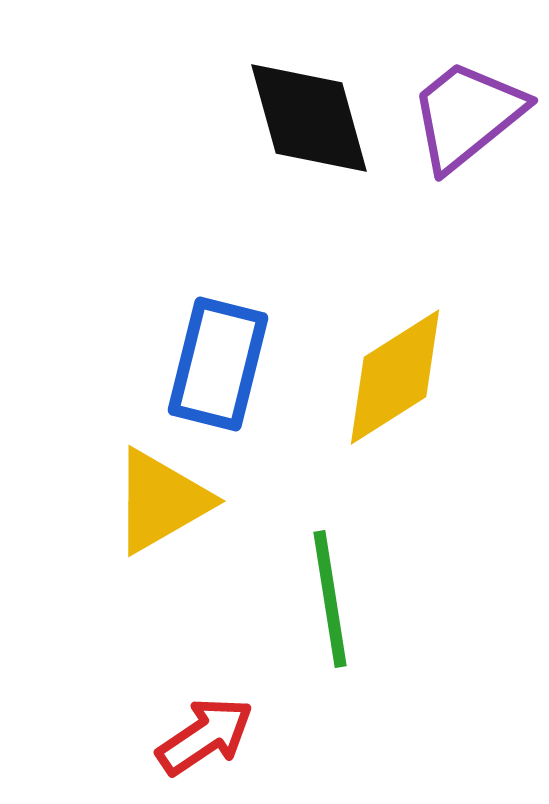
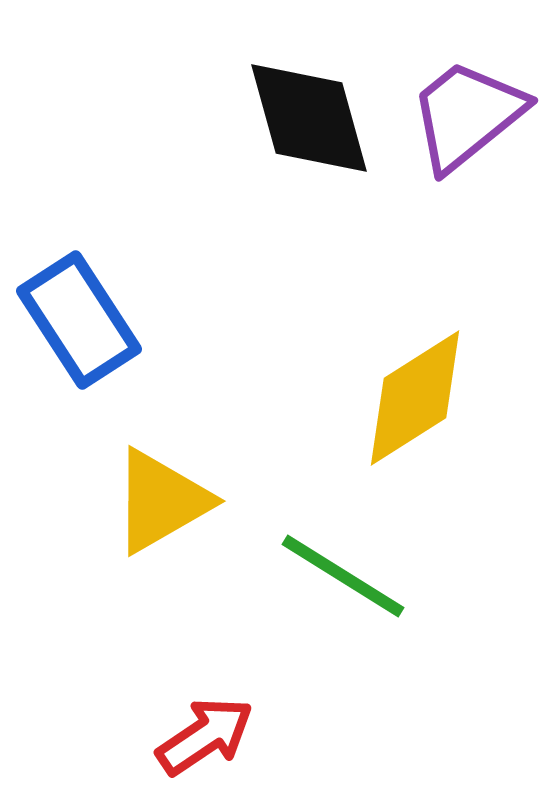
blue rectangle: moved 139 px left, 44 px up; rotated 47 degrees counterclockwise
yellow diamond: moved 20 px right, 21 px down
green line: moved 13 px right, 23 px up; rotated 49 degrees counterclockwise
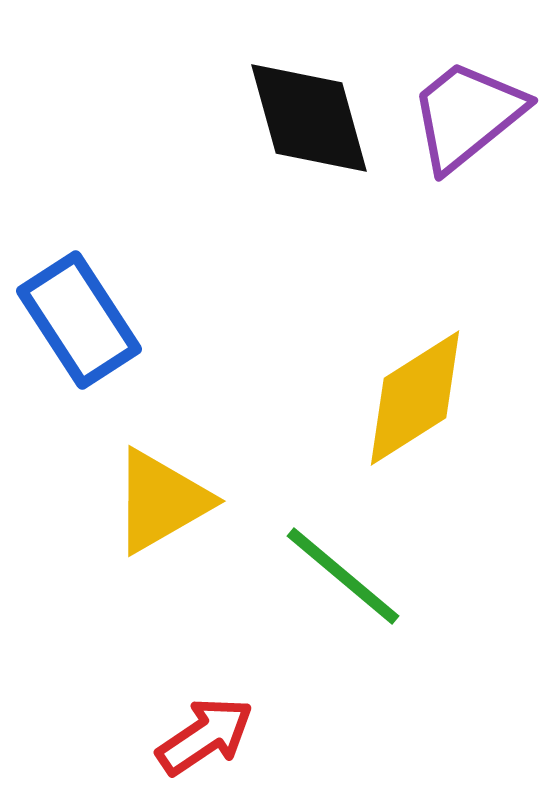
green line: rotated 8 degrees clockwise
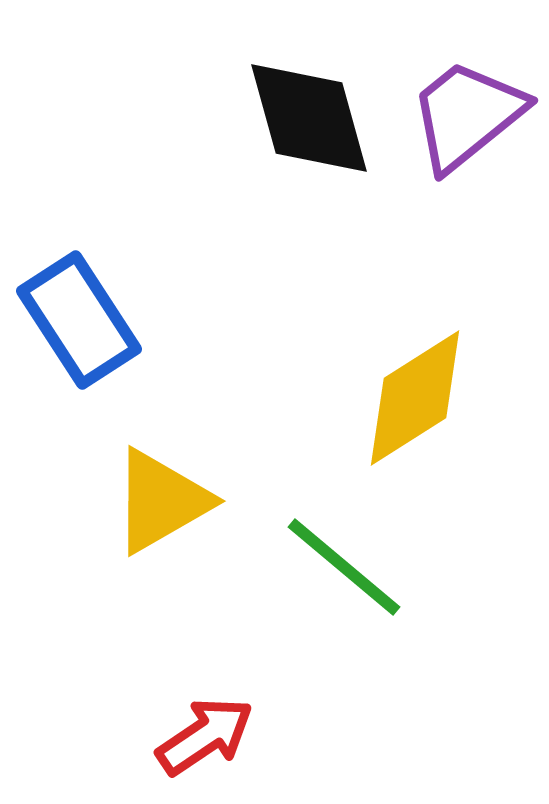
green line: moved 1 px right, 9 px up
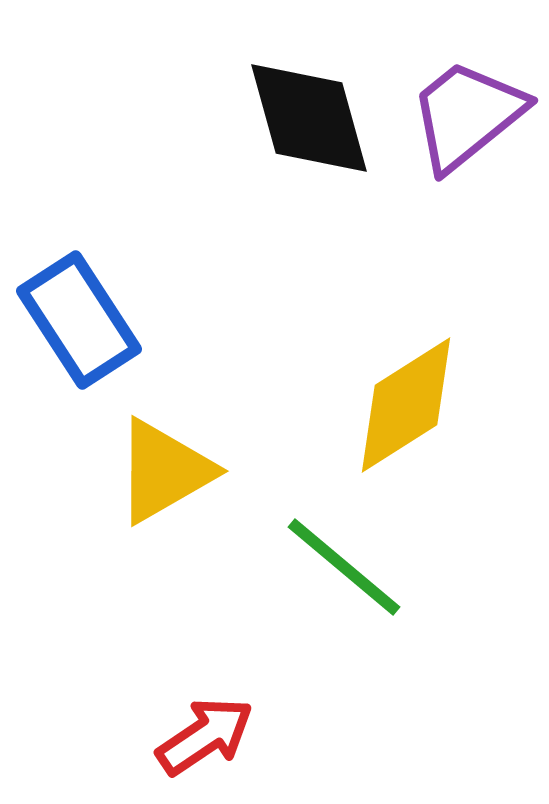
yellow diamond: moved 9 px left, 7 px down
yellow triangle: moved 3 px right, 30 px up
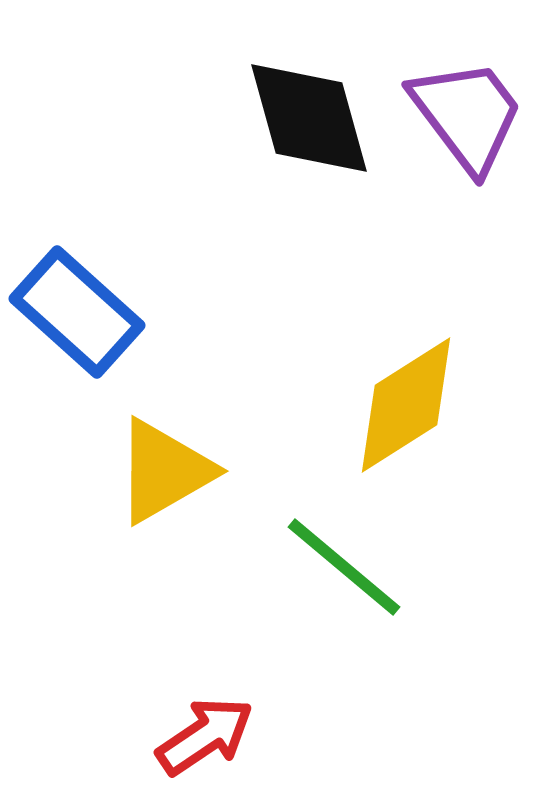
purple trapezoid: rotated 92 degrees clockwise
blue rectangle: moved 2 px left, 8 px up; rotated 15 degrees counterclockwise
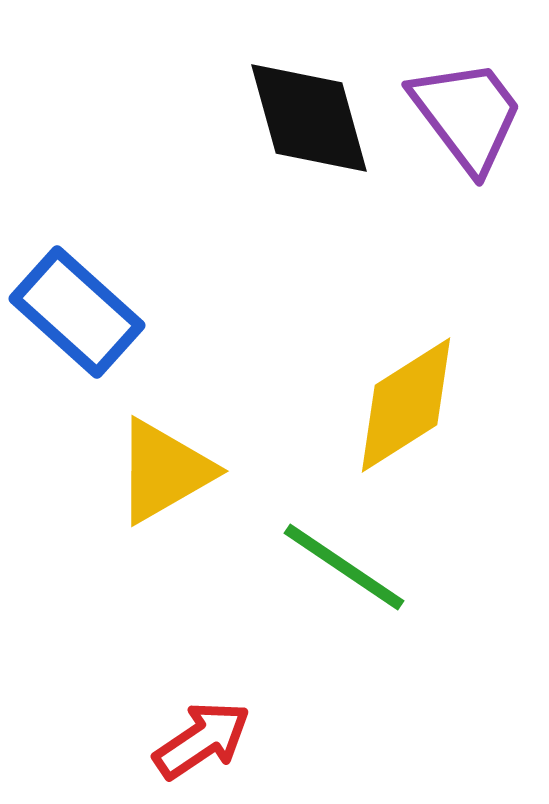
green line: rotated 6 degrees counterclockwise
red arrow: moved 3 px left, 4 px down
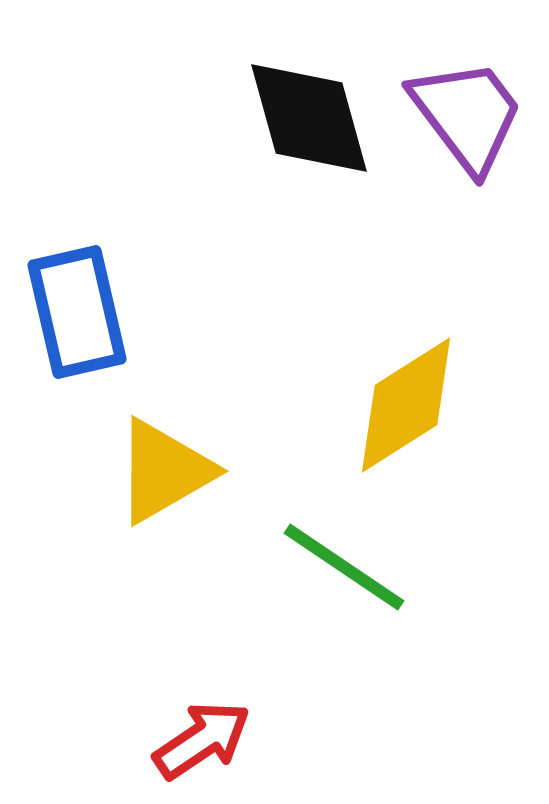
blue rectangle: rotated 35 degrees clockwise
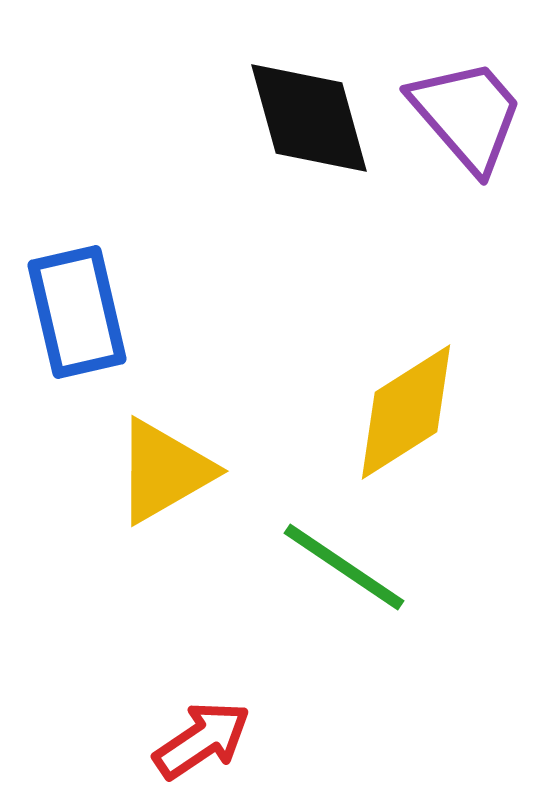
purple trapezoid: rotated 4 degrees counterclockwise
yellow diamond: moved 7 px down
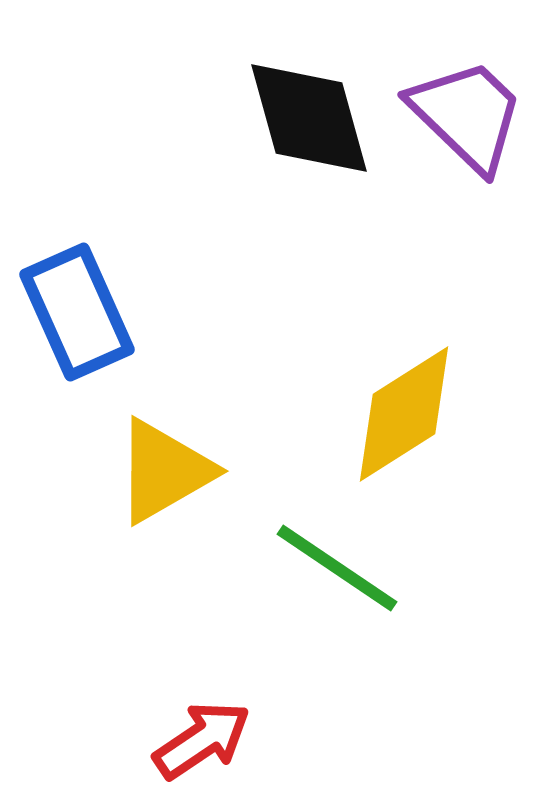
purple trapezoid: rotated 5 degrees counterclockwise
blue rectangle: rotated 11 degrees counterclockwise
yellow diamond: moved 2 px left, 2 px down
green line: moved 7 px left, 1 px down
